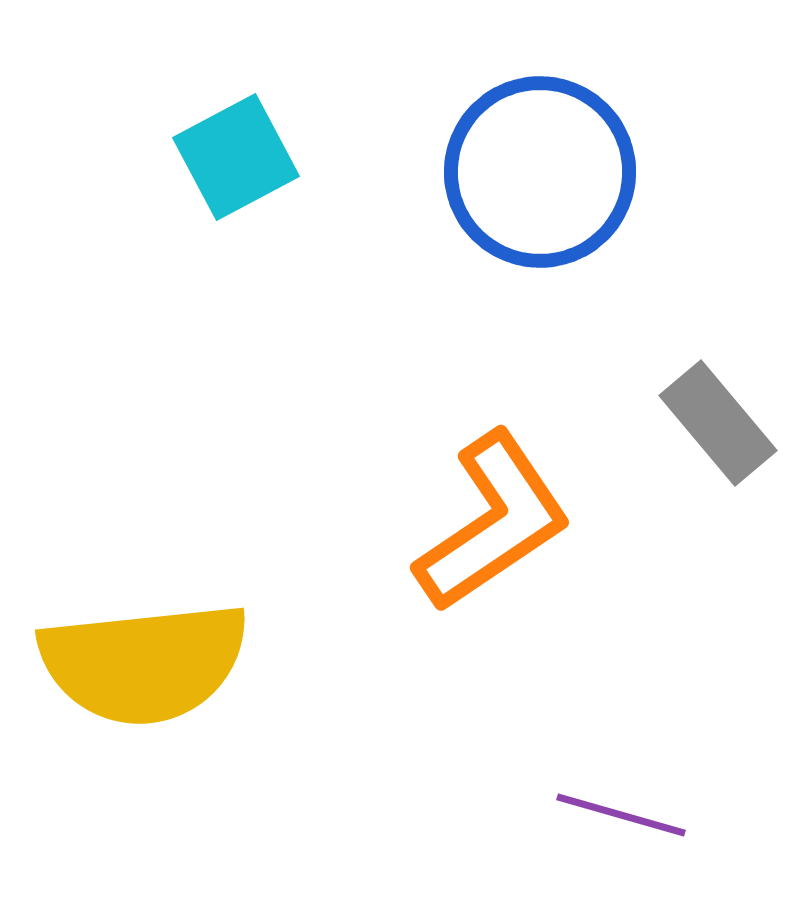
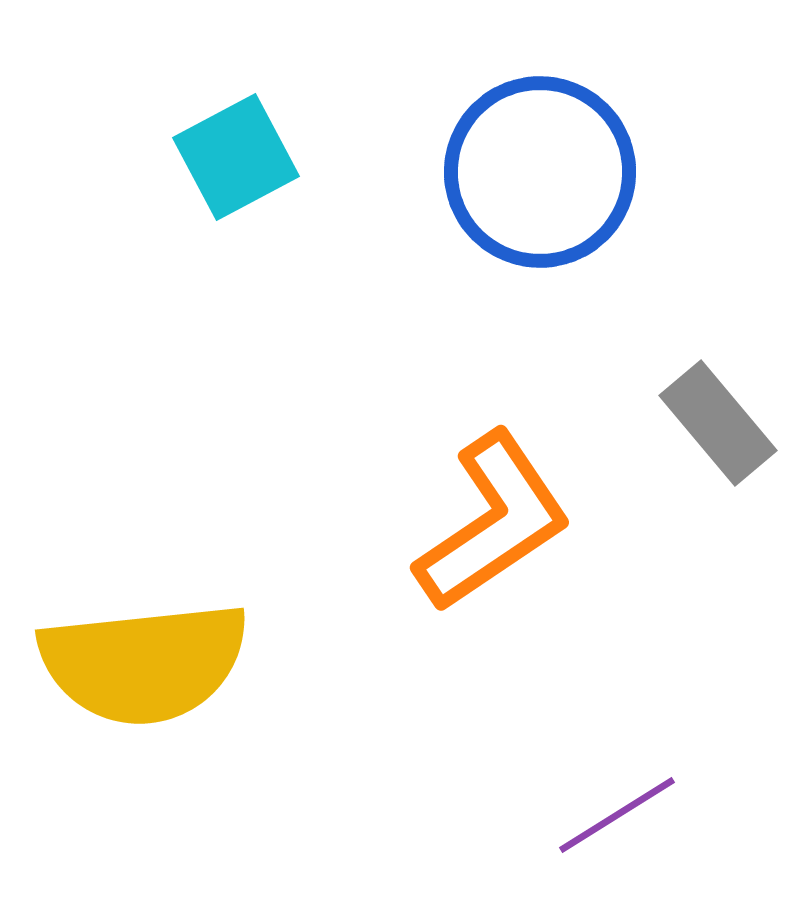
purple line: moved 4 px left; rotated 48 degrees counterclockwise
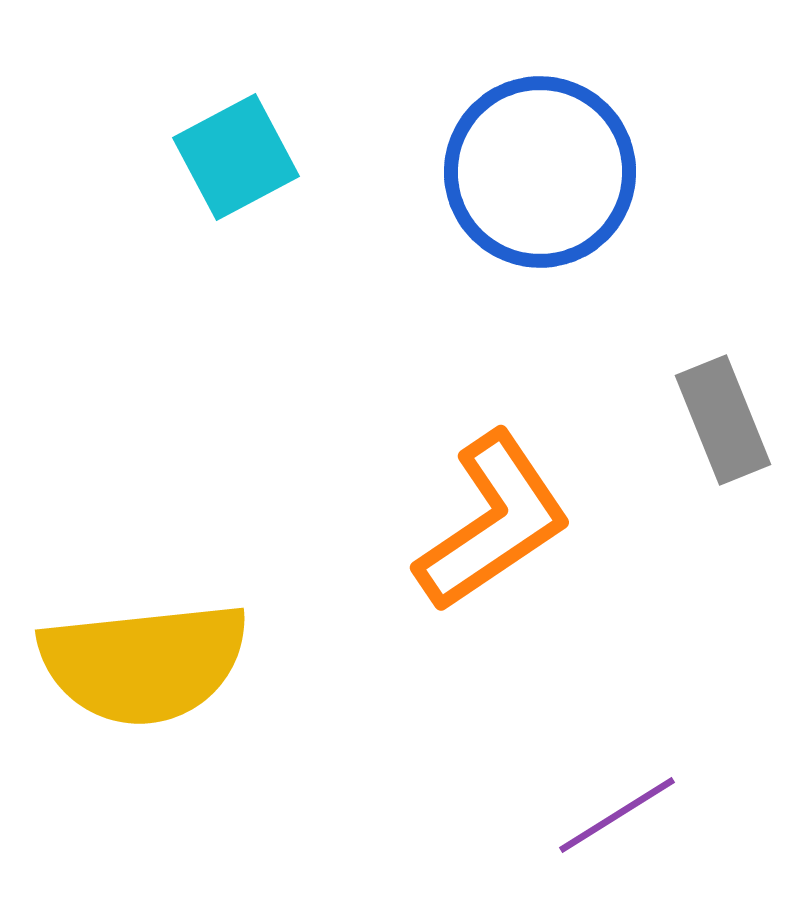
gray rectangle: moved 5 px right, 3 px up; rotated 18 degrees clockwise
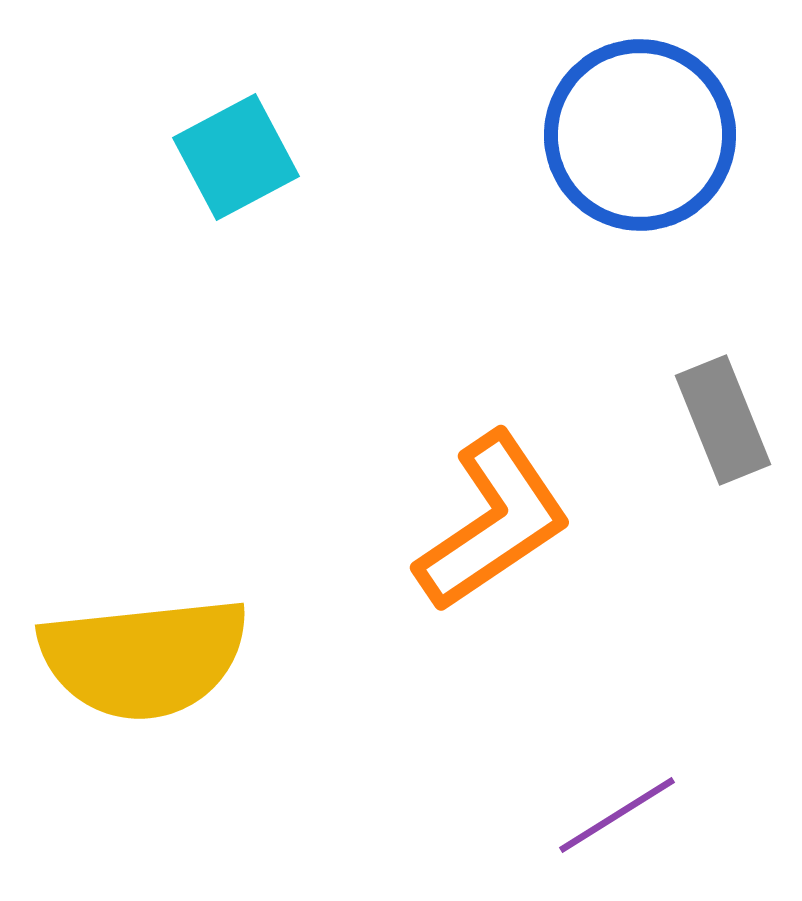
blue circle: moved 100 px right, 37 px up
yellow semicircle: moved 5 px up
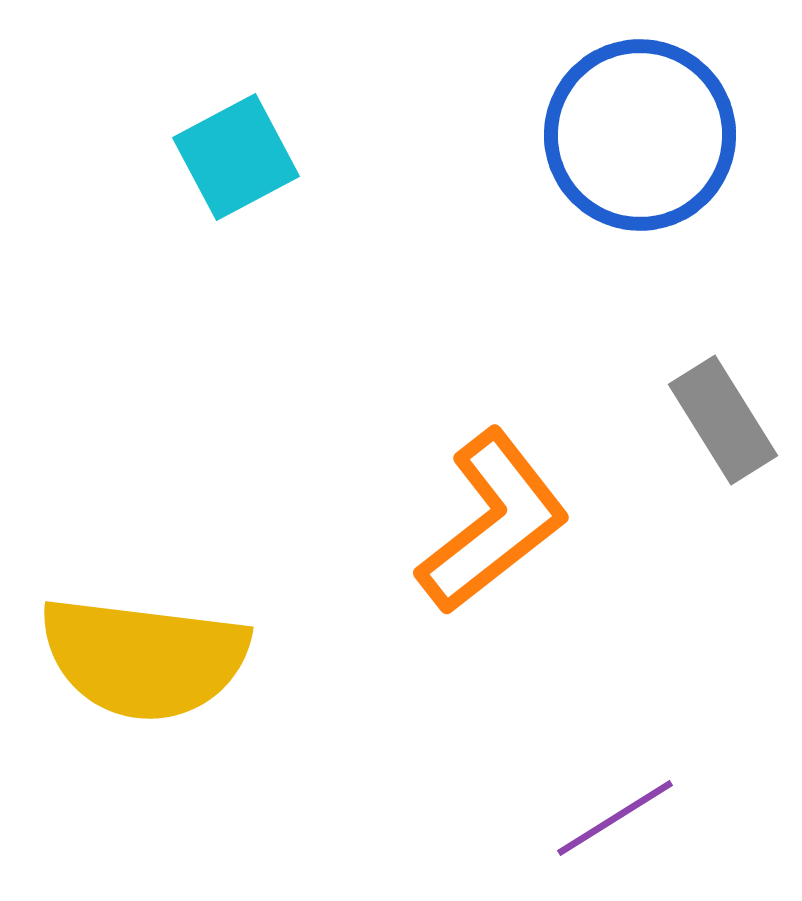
gray rectangle: rotated 10 degrees counterclockwise
orange L-shape: rotated 4 degrees counterclockwise
yellow semicircle: rotated 13 degrees clockwise
purple line: moved 2 px left, 3 px down
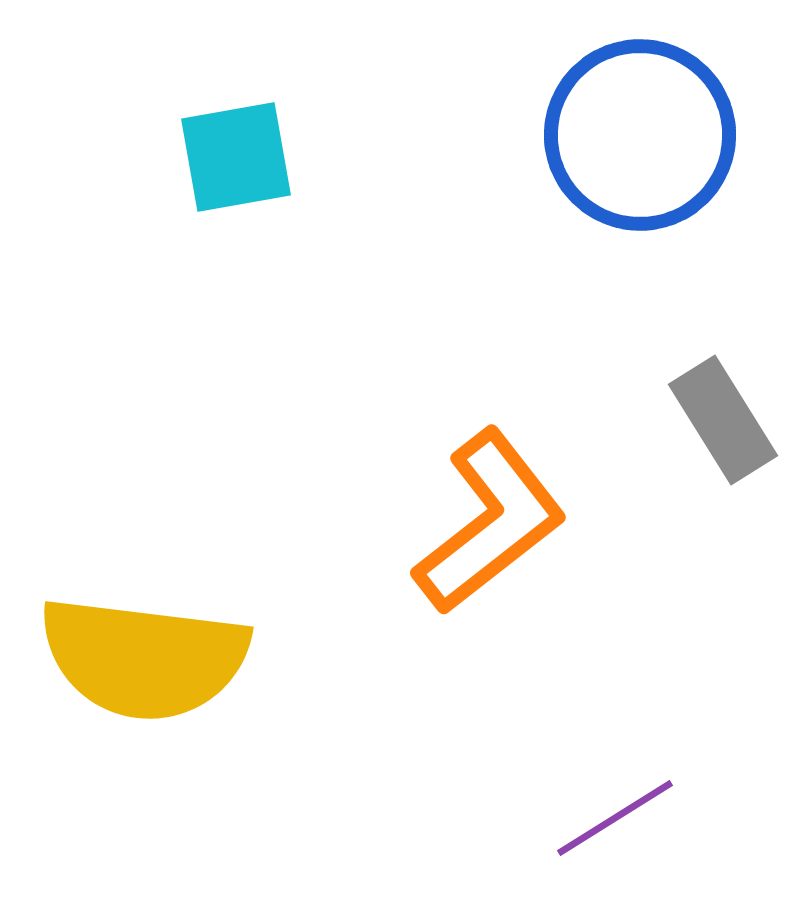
cyan square: rotated 18 degrees clockwise
orange L-shape: moved 3 px left
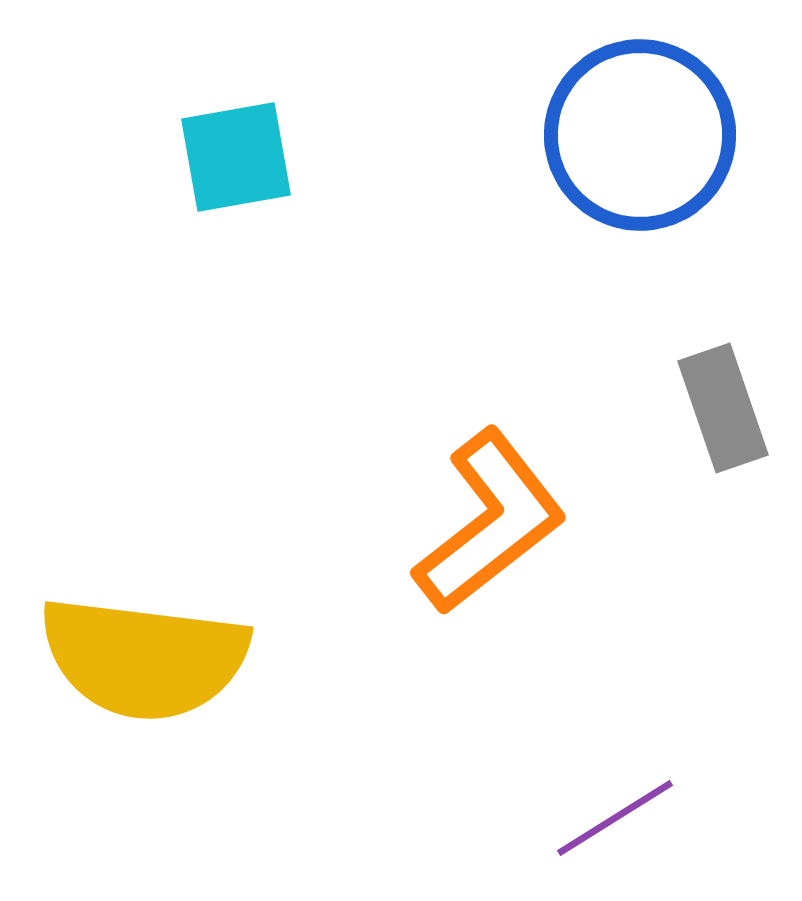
gray rectangle: moved 12 px up; rotated 13 degrees clockwise
